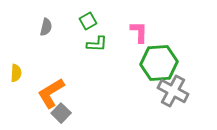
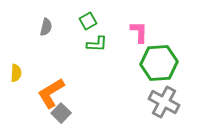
gray cross: moved 9 px left, 11 px down
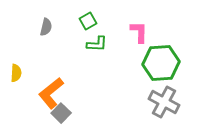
green hexagon: moved 2 px right
orange L-shape: rotated 8 degrees counterclockwise
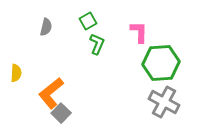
green L-shape: rotated 70 degrees counterclockwise
